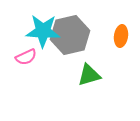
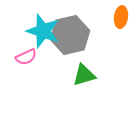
cyan star: rotated 16 degrees clockwise
orange ellipse: moved 19 px up
green triangle: moved 5 px left
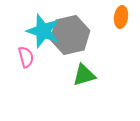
pink semicircle: rotated 80 degrees counterclockwise
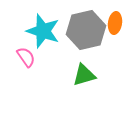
orange ellipse: moved 6 px left, 6 px down
gray hexagon: moved 16 px right, 5 px up
pink semicircle: rotated 20 degrees counterclockwise
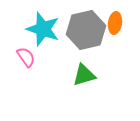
cyan star: moved 2 px up
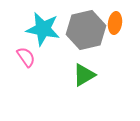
cyan star: rotated 8 degrees counterclockwise
green triangle: rotated 15 degrees counterclockwise
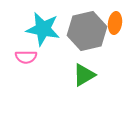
gray hexagon: moved 1 px right, 1 px down
pink semicircle: rotated 125 degrees clockwise
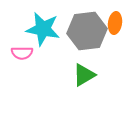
gray hexagon: rotated 6 degrees clockwise
pink semicircle: moved 4 px left, 4 px up
